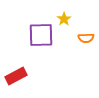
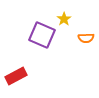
purple square: moved 1 px right; rotated 24 degrees clockwise
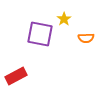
purple square: moved 2 px left, 1 px up; rotated 12 degrees counterclockwise
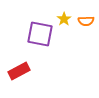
orange semicircle: moved 17 px up
red rectangle: moved 3 px right, 5 px up
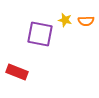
yellow star: moved 1 px right, 1 px down; rotated 24 degrees counterclockwise
red rectangle: moved 2 px left, 1 px down; rotated 50 degrees clockwise
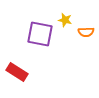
orange semicircle: moved 11 px down
red rectangle: rotated 10 degrees clockwise
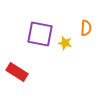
yellow star: moved 23 px down
orange semicircle: moved 4 px up; rotated 84 degrees counterclockwise
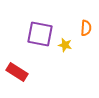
yellow star: moved 2 px down
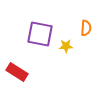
yellow star: moved 1 px right, 1 px down; rotated 16 degrees counterclockwise
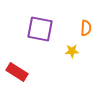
purple square: moved 5 px up
yellow star: moved 6 px right, 5 px down
